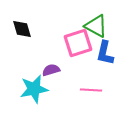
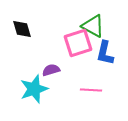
green triangle: moved 3 px left
cyan star: rotated 8 degrees counterclockwise
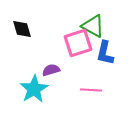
cyan star: rotated 12 degrees counterclockwise
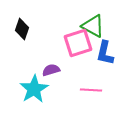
black diamond: rotated 35 degrees clockwise
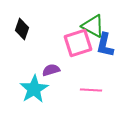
blue L-shape: moved 8 px up
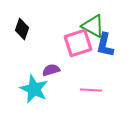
cyan star: rotated 16 degrees counterclockwise
